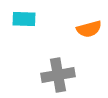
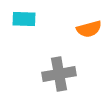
gray cross: moved 1 px right, 1 px up
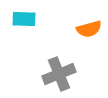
gray cross: rotated 12 degrees counterclockwise
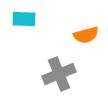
orange semicircle: moved 3 px left, 6 px down
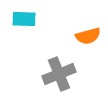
orange semicircle: moved 2 px right, 1 px down
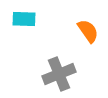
orange semicircle: moved 5 px up; rotated 110 degrees counterclockwise
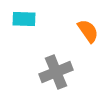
gray cross: moved 3 px left, 2 px up
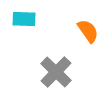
gray cross: rotated 24 degrees counterclockwise
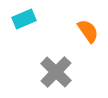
cyan rectangle: rotated 25 degrees counterclockwise
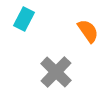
cyan rectangle: rotated 40 degrees counterclockwise
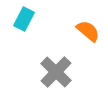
orange semicircle: rotated 15 degrees counterclockwise
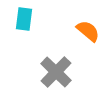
cyan rectangle: rotated 20 degrees counterclockwise
